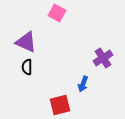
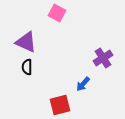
blue arrow: rotated 21 degrees clockwise
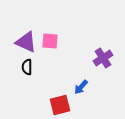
pink square: moved 7 px left, 28 px down; rotated 24 degrees counterclockwise
blue arrow: moved 2 px left, 3 px down
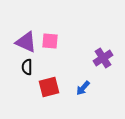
blue arrow: moved 2 px right, 1 px down
red square: moved 11 px left, 18 px up
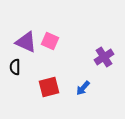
pink square: rotated 18 degrees clockwise
purple cross: moved 1 px right, 1 px up
black semicircle: moved 12 px left
